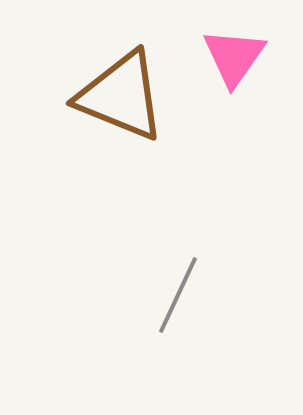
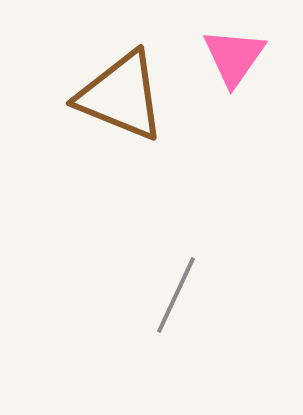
gray line: moved 2 px left
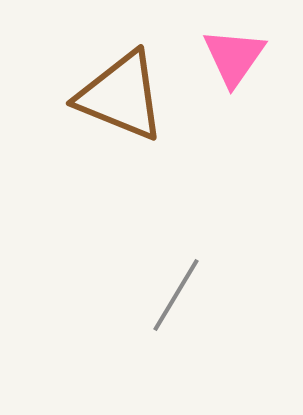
gray line: rotated 6 degrees clockwise
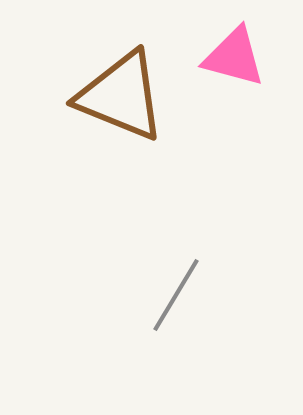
pink triangle: rotated 50 degrees counterclockwise
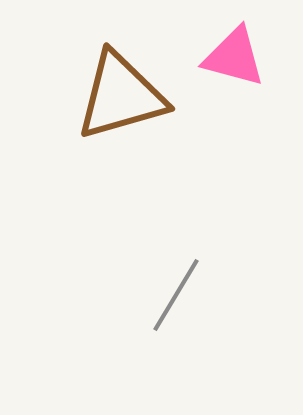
brown triangle: rotated 38 degrees counterclockwise
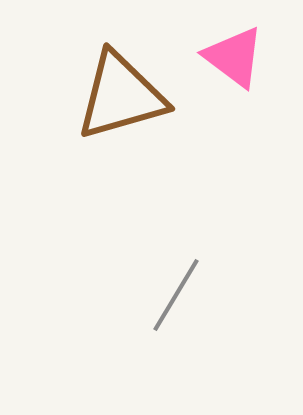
pink triangle: rotated 22 degrees clockwise
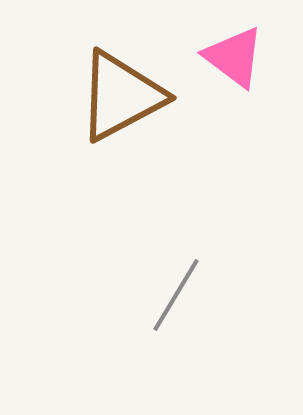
brown triangle: rotated 12 degrees counterclockwise
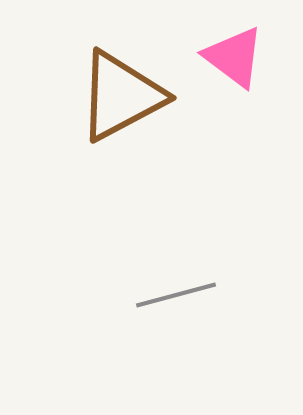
gray line: rotated 44 degrees clockwise
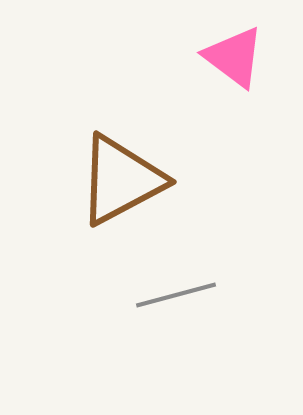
brown triangle: moved 84 px down
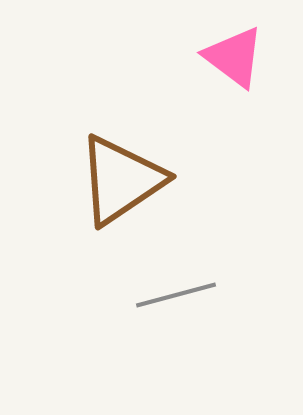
brown triangle: rotated 6 degrees counterclockwise
